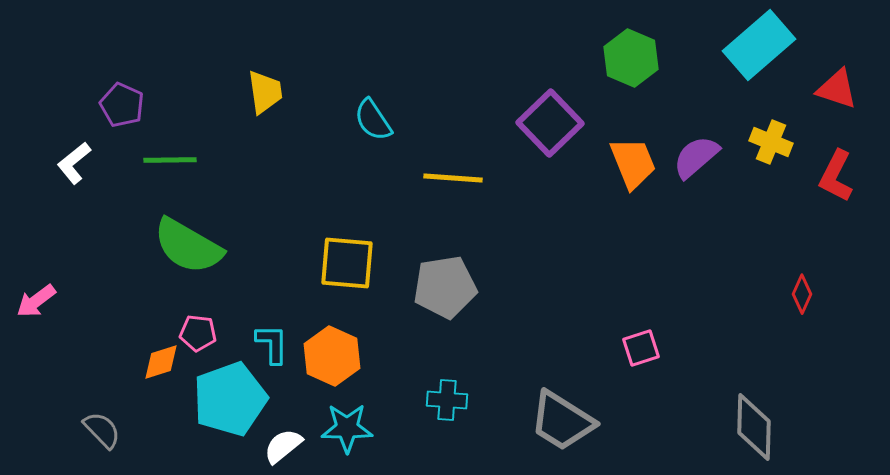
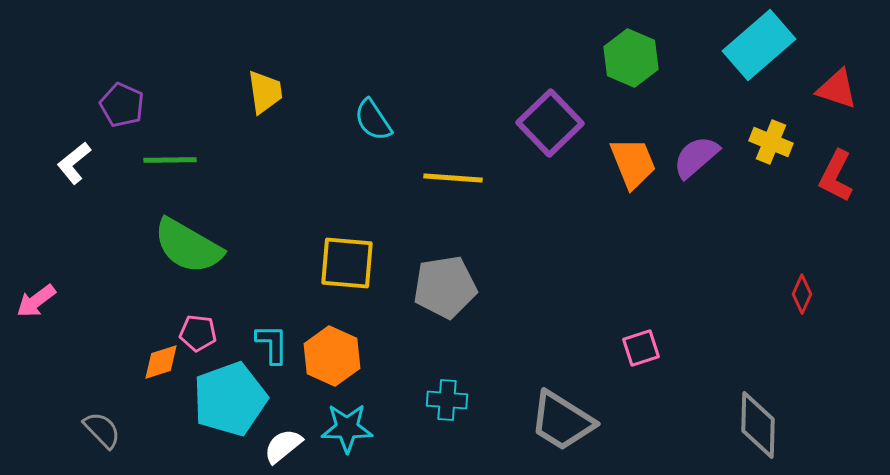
gray diamond: moved 4 px right, 2 px up
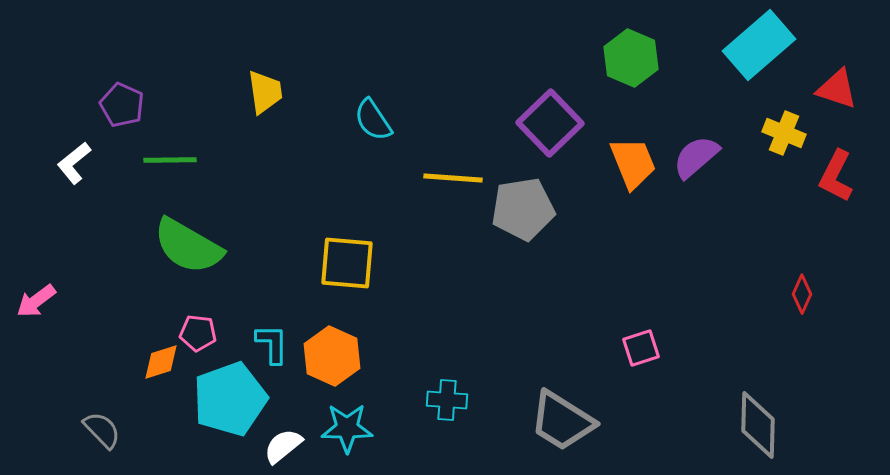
yellow cross: moved 13 px right, 9 px up
gray pentagon: moved 78 px right, 78 px up
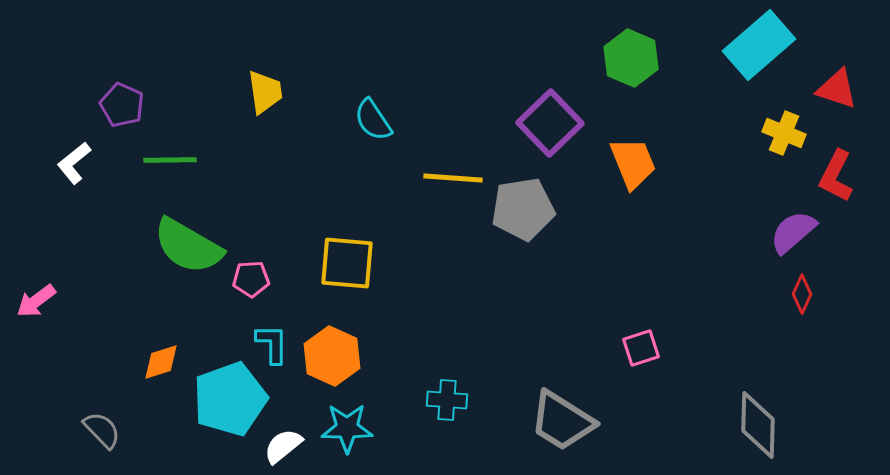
purple semicircle: moved 97 px right, 75 px down
pink pentagon: moved 53 px right, 54 px up; rotated 9 degrees counterclockwise
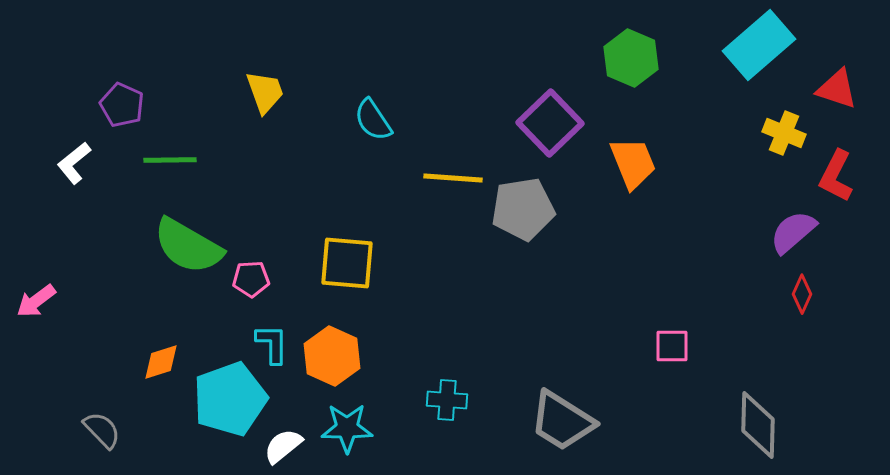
yellow trapezoid: rotated 12 degrees counterclockwise
pink square: moved 31 px right, 2 px up; rotated 18 degrees clockwise
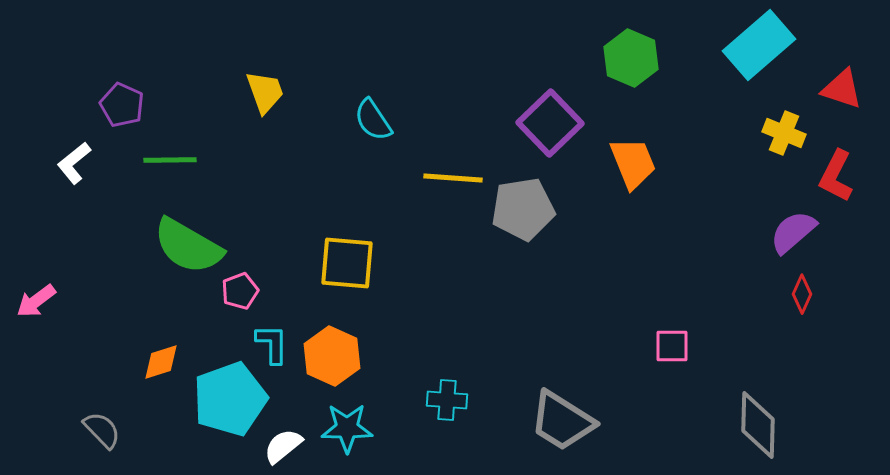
red triangle: moved 5 px right
pink pentagon: moved 11 px left, 12 px down; rotated 18 degrees counterclockwise
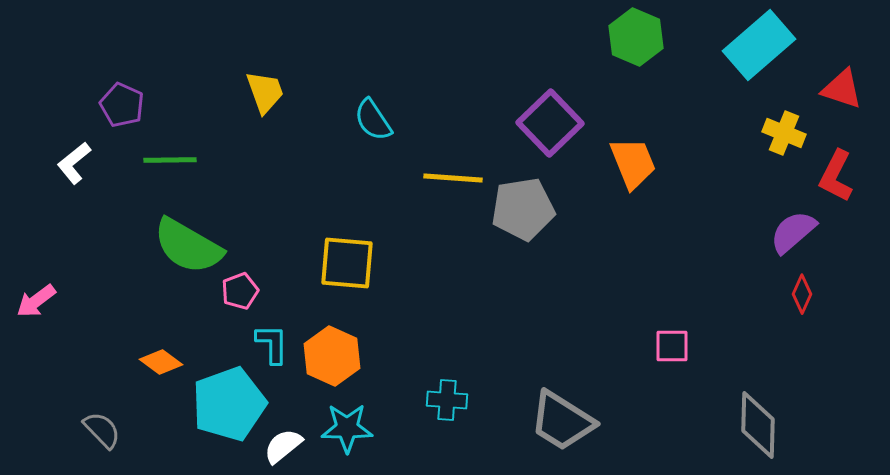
green hexagon: moved 5 px right, 21 px up
orange diamond: rotated 54 degrees clockwise
cyan pentagon: moved 1 px left, 5 px down
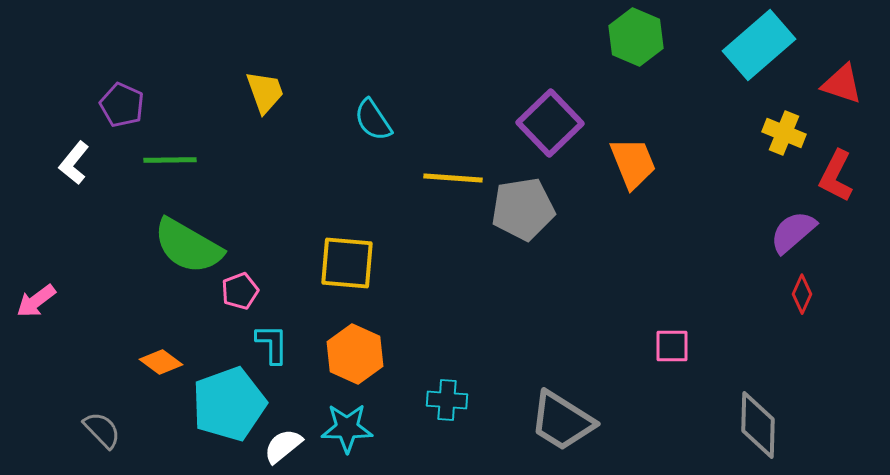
red triangle: moved 5 px up
white L-shape: rotated 12 degrees counterclockwise
orange hexagon: moved 23 px right, 2 px up
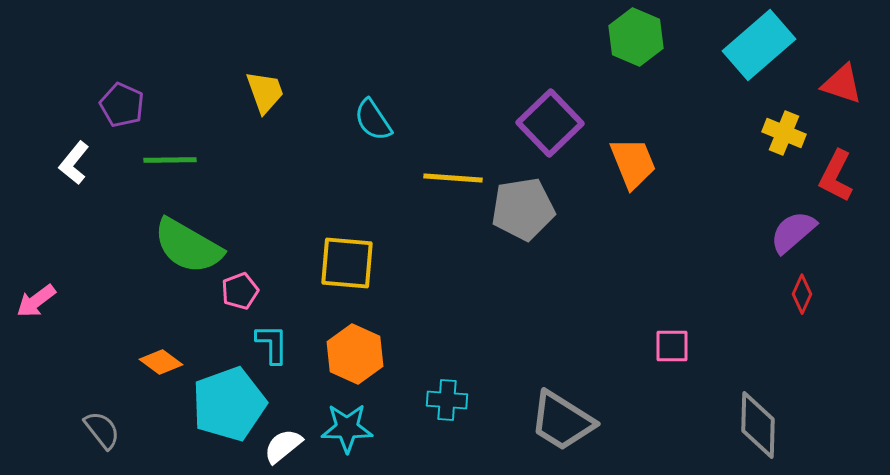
gray semicircle: rotated 6 degrees clockwise
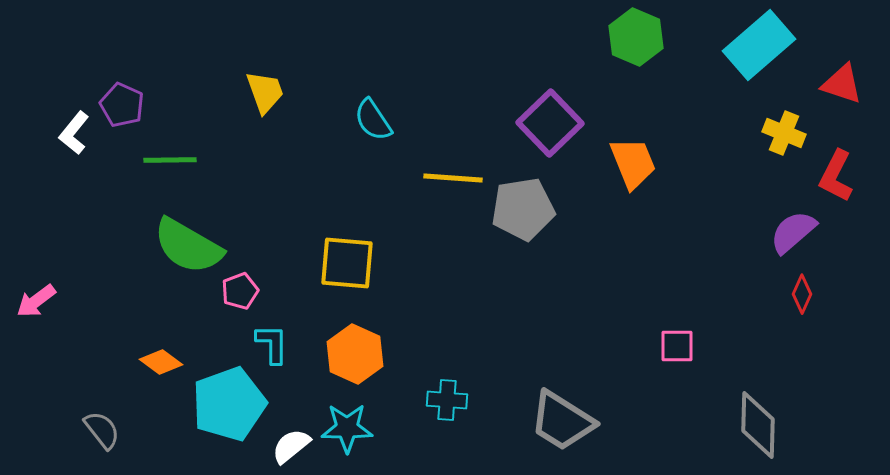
white L-shape: moved 30 px up
pink square: moved 5 px right
white semicircle: moved 8 px right
